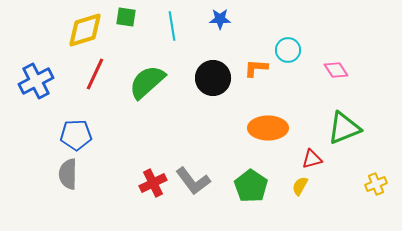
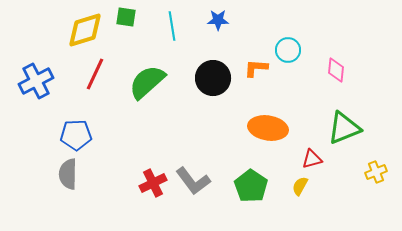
blue star: moved 2 px left, 1 px down
pink diamond: rotated 40 degrees clockwise
orange ellipse: rotated 9 degrees clockwise
yellow cross: moved 12 px up
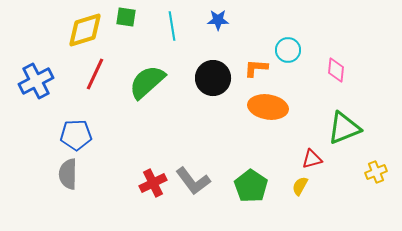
orange ellipse: moved 21 px up
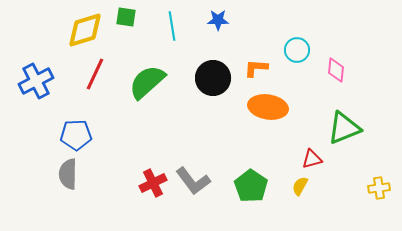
cyan circle: moved 9 px right
yellow cross: moved 3 px right, 16 px down; rotated 15 degrees clockwise
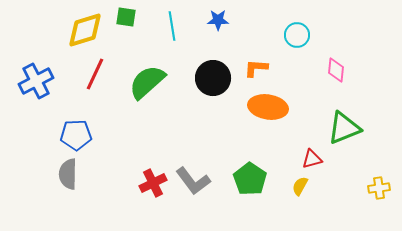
cyan circle: moved 15 px up
green pentagon: moved 1 px left, 7 px up
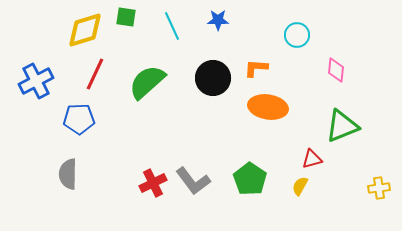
cyan line: rotated 16 degrees counterclockwise
green triangle: moved 2 px left, 2 px up
blue pentagon: moved 3 px right, 16 px up
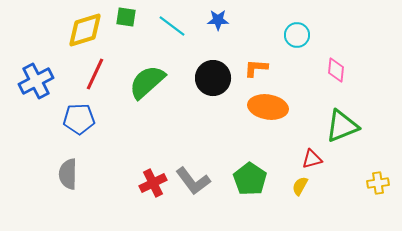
cyan line: rotated 28 degrees counterclockwise
yellow cross: moved 1 px left, 5 px up
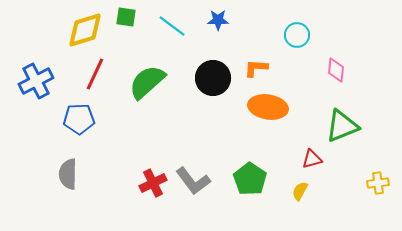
yellow semicircle: moved 5 px down
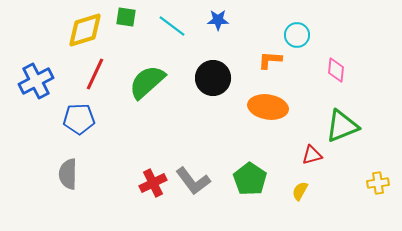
orange L-shape: moved 14 px right, 8 px up
red triangle: moved 4 px up
